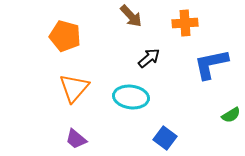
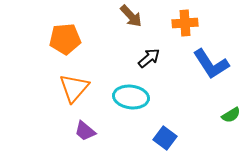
orange pentagon: moved 3 px down; rotated 20 degrees counterclockwise
blue L-shape: rotated 111 degrees counterclockwise
purple trapezoid: moved 9 px right, 8 px up
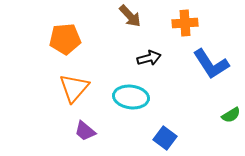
brown arrow: moved 1 px left
black arrow: rotated 25 degrees clockwise
